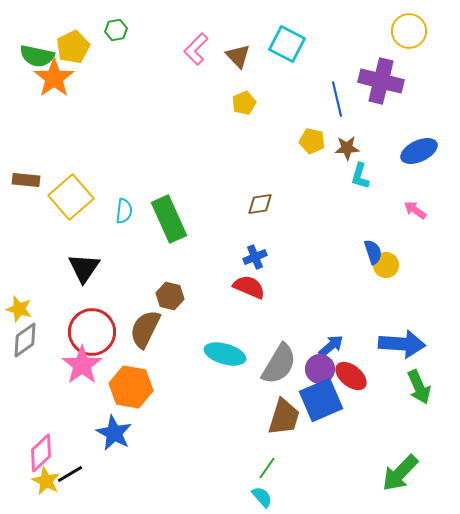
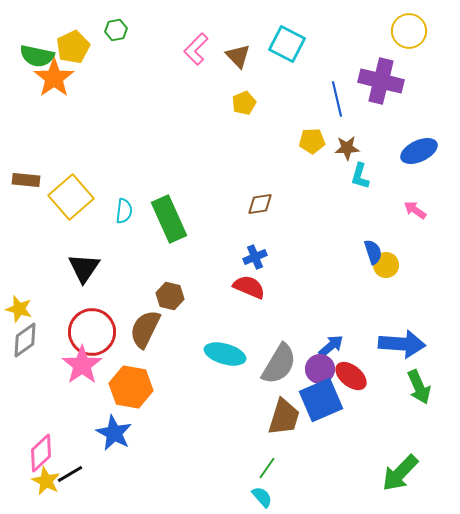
yellow pentagon at (312, 141): rotated 15 degrees counterclockwise
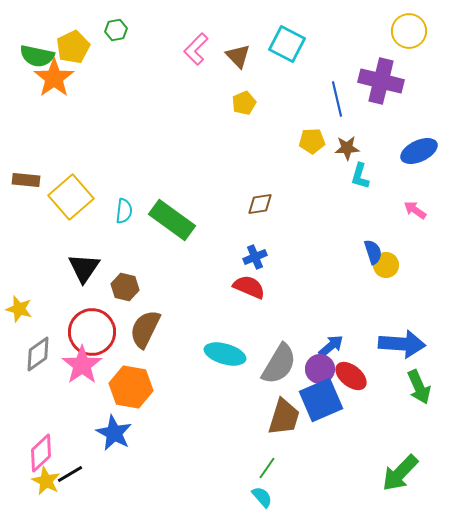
green rectangle at (169, 219): moved 3 px right, 1 px down; rotated 30 degrees counterclockwise
brown hexagon at (170, 296): moved 45 px left, 9 px up
gray diamond at (25, 340): moved 13 px right, 14 px down
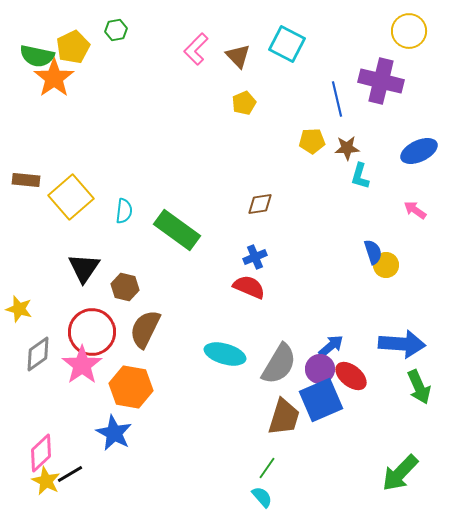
green rectangle at (172, 220): moved 5 px right, 10 px down
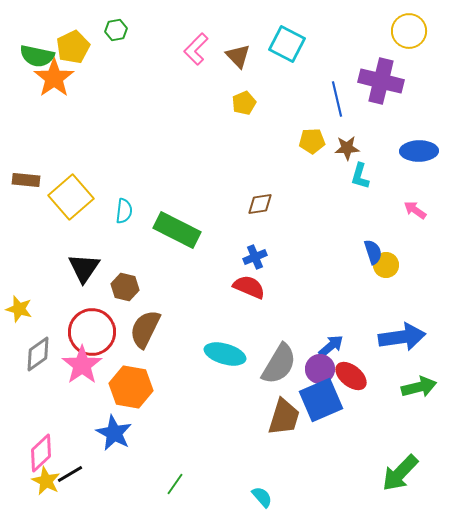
blue ellipse at (419, 151): rotated 24 degrees clockwise
green rectangle at (177, 230): rotated 9 degrees counterclockwise
blue arrow at (402, 344): moved 7 px up; rotated 12 degrees counterclockwise
green arrow at (419, 387): rotated 80 degrees counterclockwise
green line at (267, 468): moved 92 px left, 16 px down
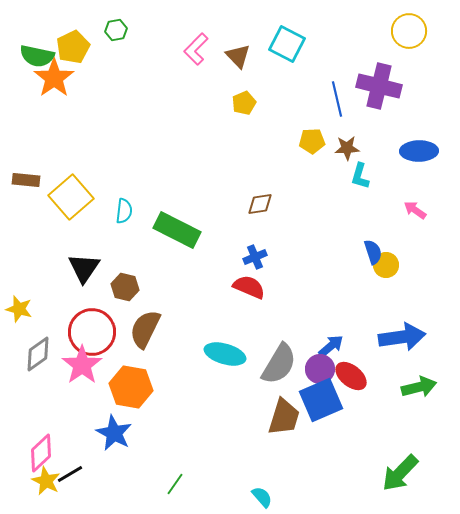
purple cross at (381, 81): moved 2 px left, 5 px down
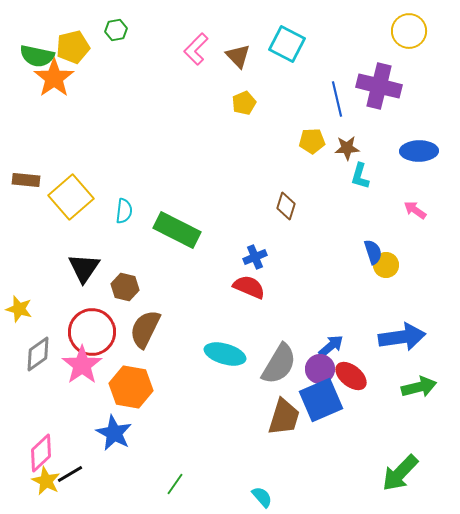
yellow pentagon at (73, 47): rotated 12 degrees clockwise
brown diamond at (260, 204): moved 26 px right, 2 px down; rotated 64 degrees counterclockwise
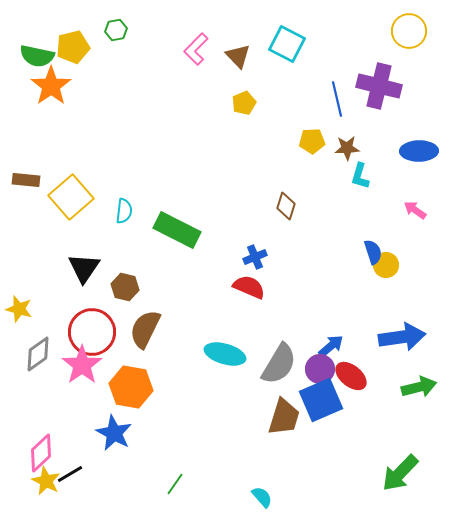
orange star at (54, 78): moved 3 px left, 8 px down
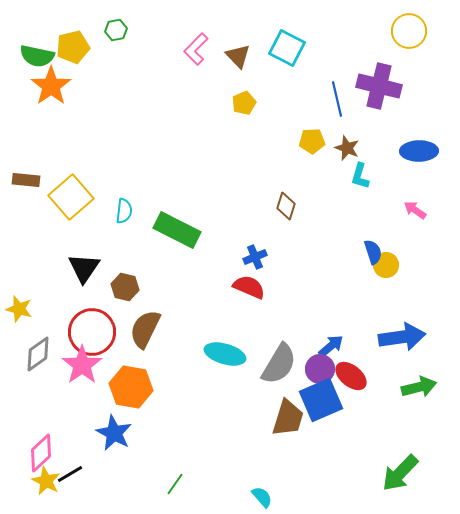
cyan square at (287, 44): moved 4 px down
brown star at (347, 148): rotated 25 degrees clockwise
brown trapezoid at (284, 417): moved 4 px right, 1 px down
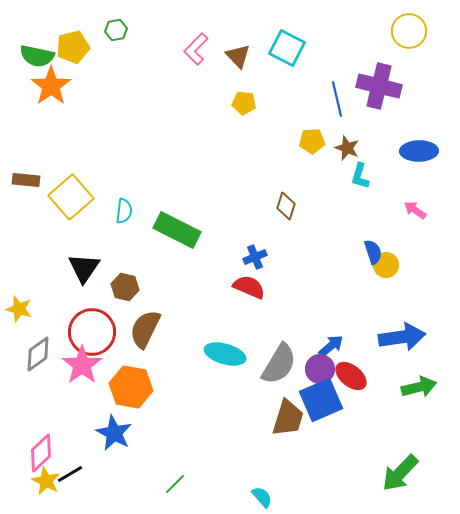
yellow pentagon at (244, 103): rotated 30 degrees clockwise
green line at (175, 484): rotated 10 degrees clockwise
